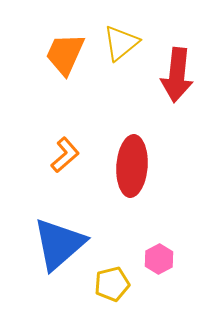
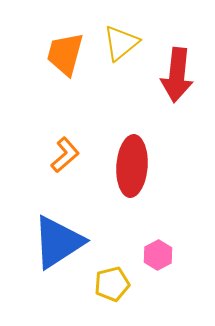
orange trapezoid: rotated 9 degrees counterclockwise
blue triangle: moved 1 px left, 2 px up; rotated 8 degrees clockwise
pink hexagon: moved 1 px left, 4 px up
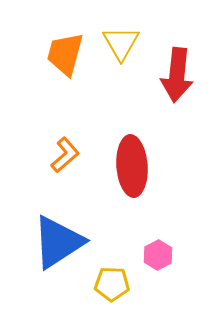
yellow triangle: rotated 21 degrees counterclockwise
red ellipse: rotated 8 degrees counterclockwise
yellow pentagon: rotated 16 degrees clockwise
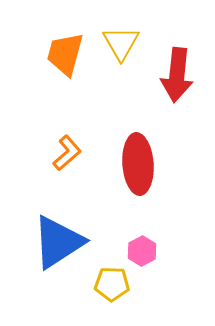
orange L-shape: moved 2 px right, 2 px up
red ellipse: moved 6 px right, 2 px up
pink hexagon: moved 16 px left, 4 px up
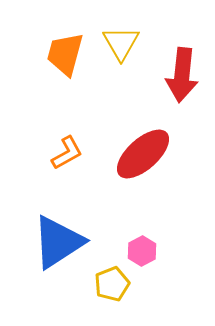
red arrow: moved 5 px right
orange L-shape: rotated 12 degrees clockwise
red ellipse: moved 5 px right, 10 px up; rotated 52 degrees clockwise
yellow pentagon: rotated 24 degrees counterclockwise
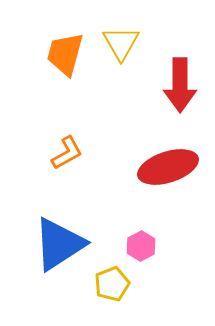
red arrow: moved 2 px left, 10 px down; rotated 6 degrees counterclockwise
red ellipse: moved 25 px right, 13 px down; rotated 24 degrees clockwise
blue triangle: moved 1 px right, 2 px down
pink hexagon: moved 1 px left, 5 px up
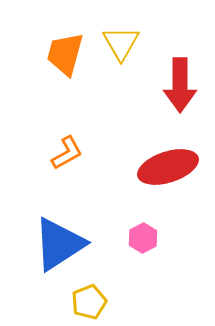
pink hexagon: moved 2 px right, 8 px up
yellow pentagon: moved 23 px left, 18 px down
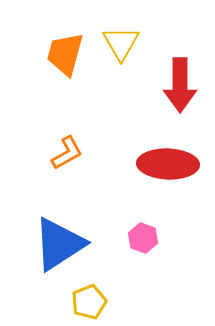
red ellipse: moved 3 px up; rotated 20 degrees clockwise
pink hexagon: rotated 12 degrees counterclockwise
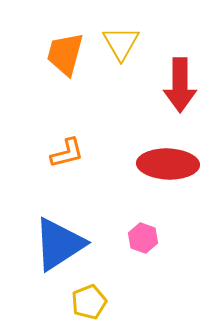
orange L-shape: rotated 15 degrees clockwise
